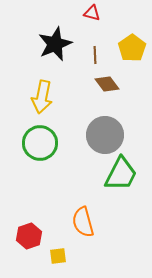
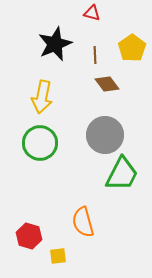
green trapezoid: moved 1 px right
red hexagon: rotated 25 degrees counterclockwise
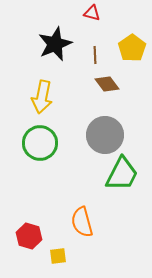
orange semicircle: moved 1 px left
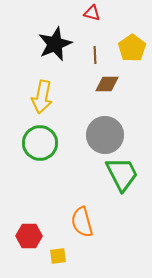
brown diamond: rotated 55 degrees counterclockwise
green trapezoid: rotated 54 degrees counterclockwise
red hexagon: rotated 15 degrees counterclockwise
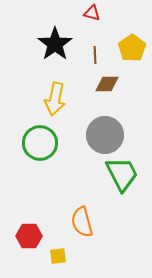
black star: rotated 12 degrees counterclockwise
yellow arrow: moved 13 px right, 2 px down
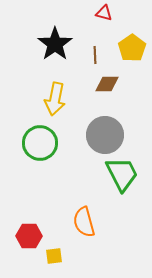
red triangle: moved 12 px right
orange semicircle: moved 2 px right
yellow square: moved 4 px left
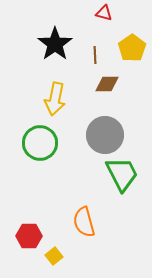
yellow square: rotated 30 degrees counterclockwise
